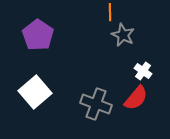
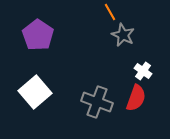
orange line: rotated 30 degrees counterclockwise
red semicircle: rotated 20 degrees counterclockwise
gray cross: moved 1 px right, 2 px up
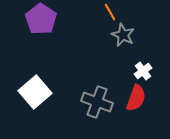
purple pentagon: moved 3 px right, 16 px up
white cross: rotated 18 degrees clockwise
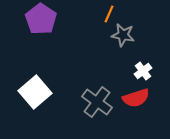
orange line: moved 1 px left, 2 px down; rotated 54 degrees clockwise
gray star: rotated 15 degrees counterclockwise
red semicircle: rotated 52 degrees clockwise
gray cross: rotated 16 degrees clockwise
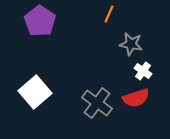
purple pentagon: moved 1 px left, 2 px down
gray star: moved 8 px right, 9 px down
white cross: rotated 18 degrees counterclockwise
gray cross: moved 1 px down
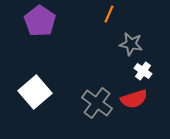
red semicircle: moved 2 px left, 1 px down
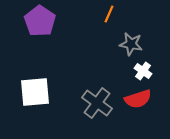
white square: rotated 36 degrees clockwise
red semicircle: moved 4 px right
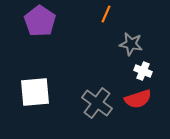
orange line: moved 3 px left
white cross: rotated 12 degrees counterclockwise
